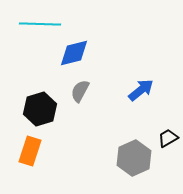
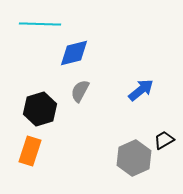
black trapezoid: moved 4 px left, 2 px down
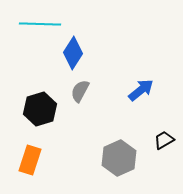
blue diamond: moved 1 px left; rotated 44 degrees counterclockwise
orange rectangle: moved 9 px down
gray hexagon: moved 15 px left
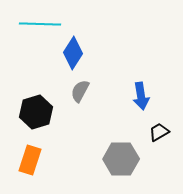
blue arrow: moved 6 px down; rotated 120 degrees clockwise
black hexagon: moved 4 px left, 3 px down
black trapezoid: moved 5 px left, 8 px up
gray hexagon: moved 2 px right, 1 px down; rotated 24 degrees clockwise
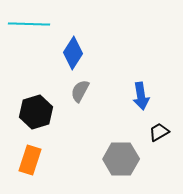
cyan line: moved 11 px left
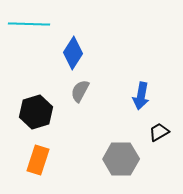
blue arrow: rotated 20 degrees clockwise
orange rectangle: moved 8 px right
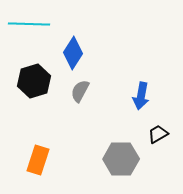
black hexagon: moved 2 px left, 31 px up
black trapezoid: moved 1 px left, 2 px down
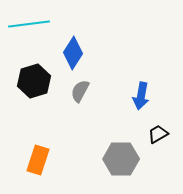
cyan line: rotated 9 degrees counterclockwise
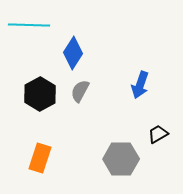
cyan line: moved 1 px down; rotated 9 degrees clockwise
black hexagon: moved 6 px right, 13 px down; rotated 12 degrees counterclockwise
blue arrow: moved 1 px left, 11 px up; rotated 8 degrees clockwise
orange rectangle: moved 2 px right, 2 px up
